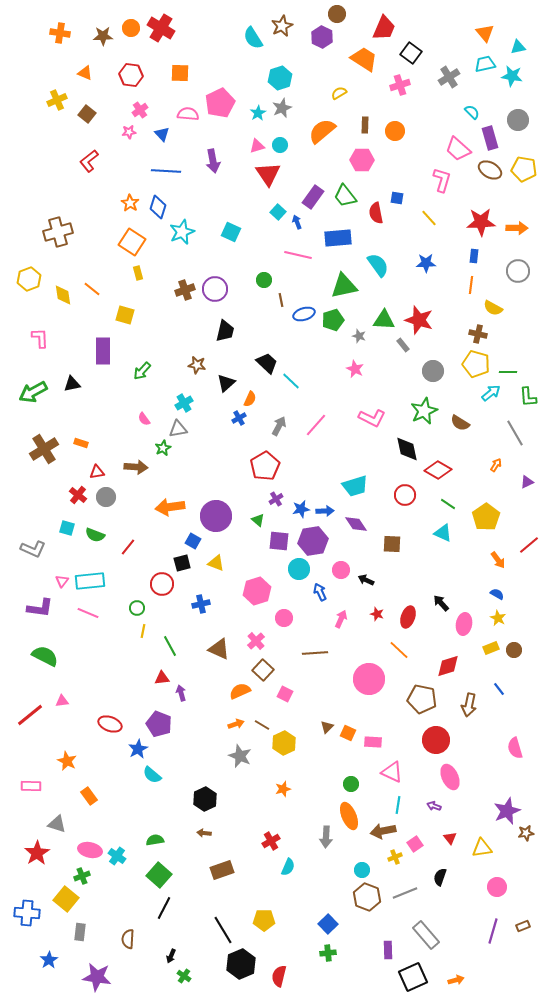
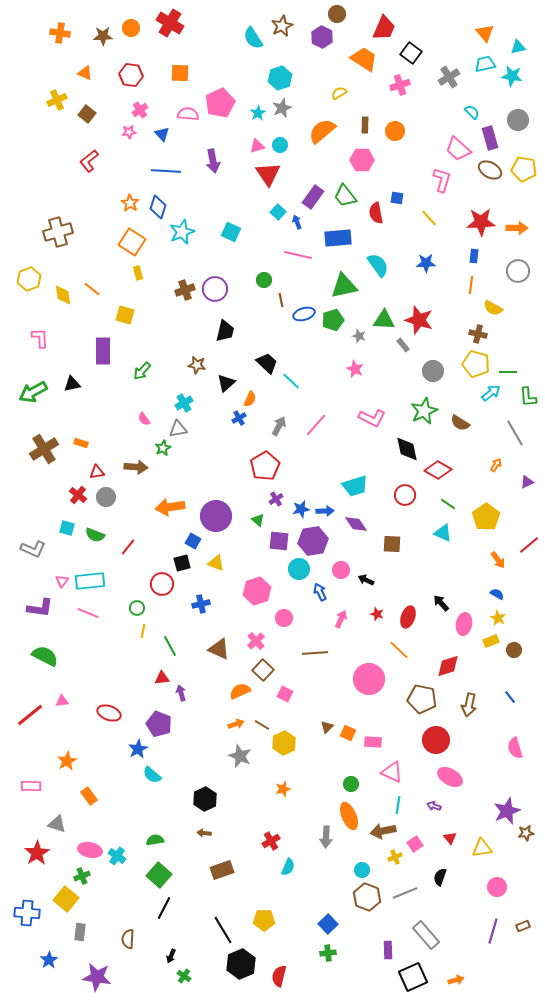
red cross at (161, 28): moved 9 px right, 5 px up
yellow rectangle at (491, 648): moved 7 px up
blue line at (499, 689): moved 11 px right, 8 px down
red ellipse at (110, 724): moved 1 px left, 11 px up
orange star at (67, 761): rotated 18 degrees clockwise
pink ellipse at (450, 777): rotated 35 degrees counterclockwise
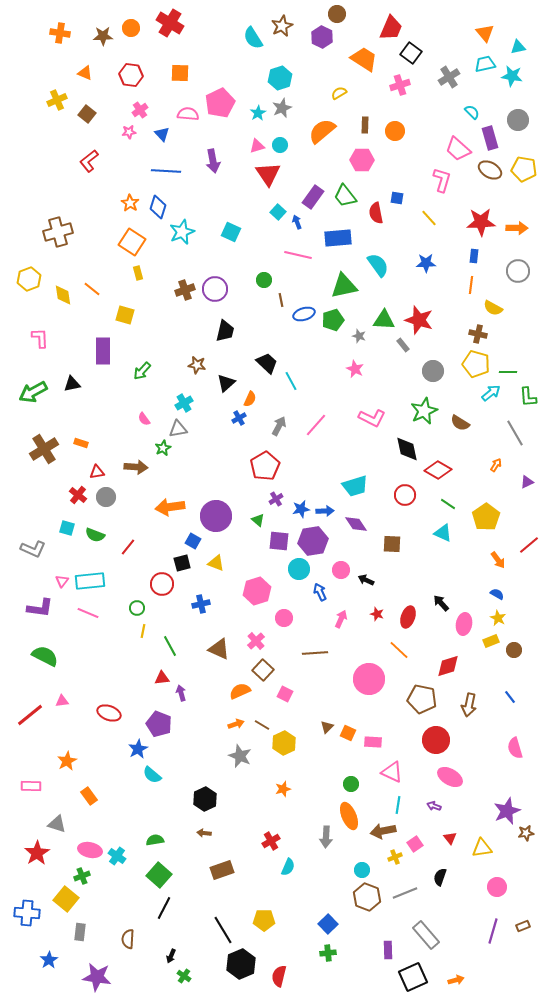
red trapezoid at (384, 28): moved 7 px right
cyan line at (291, 381): rotated 18 degrees clockwise
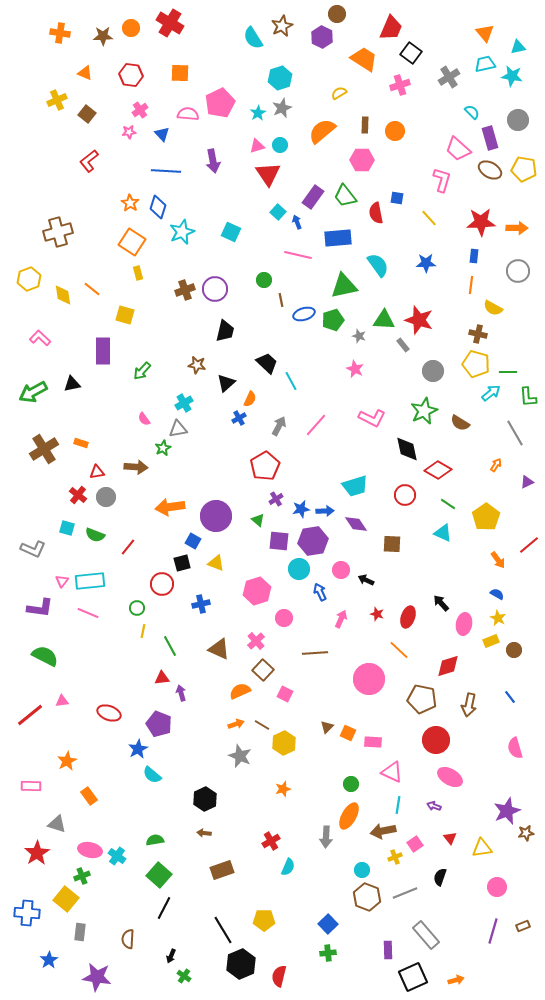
pink L-shape at (40, 338): rotated 45 degrees counterclockwise
orange ellipse at (349, 816): rotated 52 degrees clockwise
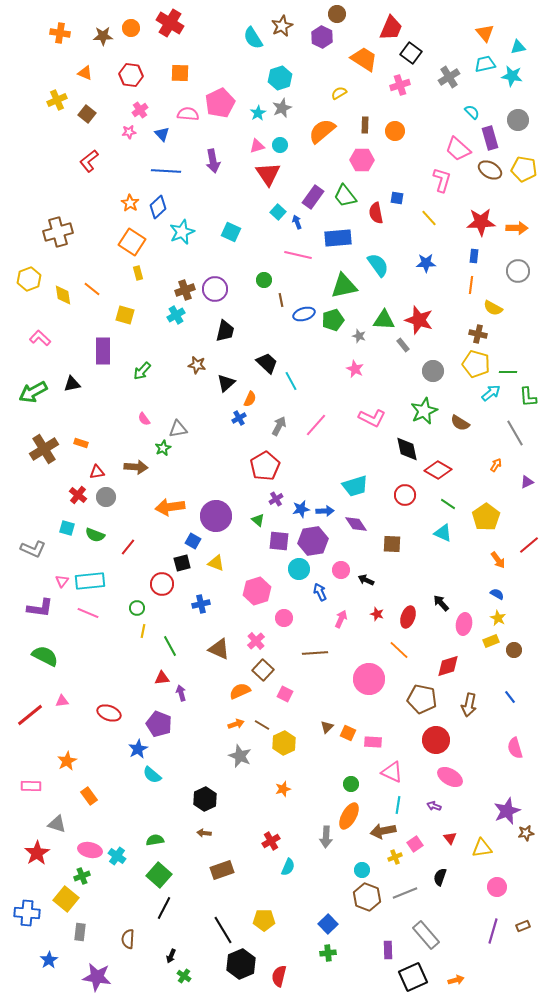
blue diamond at (158, 207): rotated 30 degrees clockwise
cyan cross at (184, 403): moved 8 px left, 88 px up
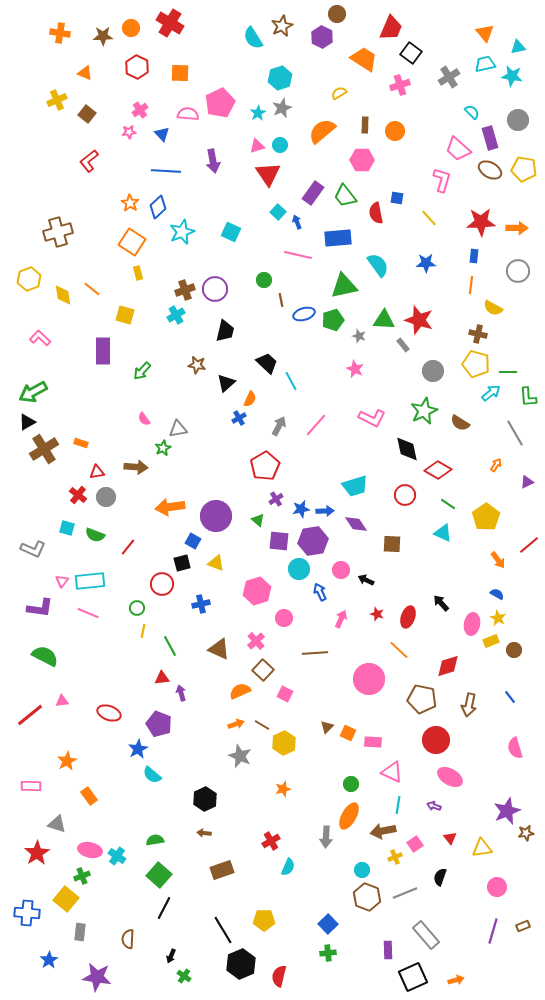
red hexagon at (131, 75): moved 6 px right, 8 px up; rotated 20 degrees clockwise
purple rectangle at (313, 197): moved 4 px up
black triangle at (72, 384): moved 45 px left, 38 px down; rotated 18 degrees counterclockwise
pink ellipse at (464, 624): moved 8 px right
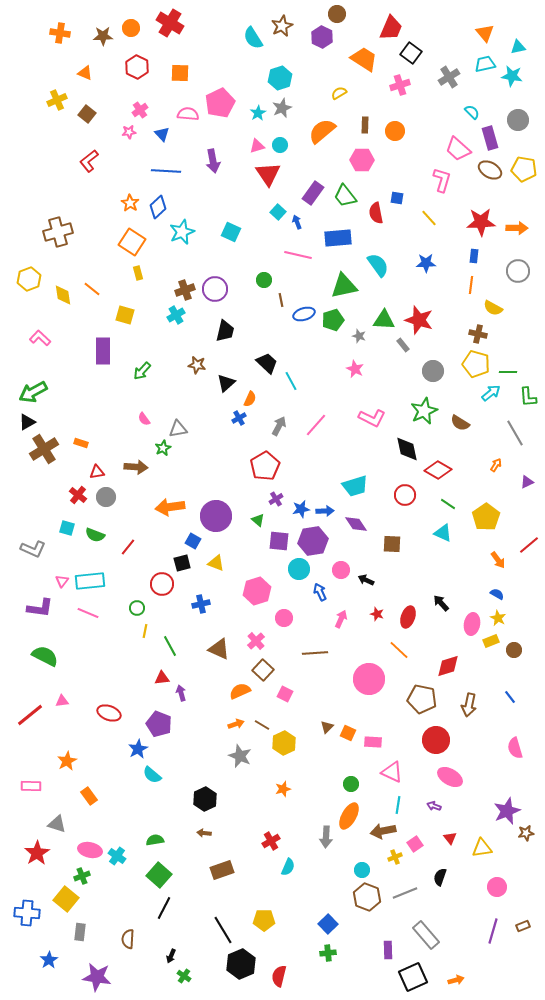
yellow line at (143, 631): moved 2 px right
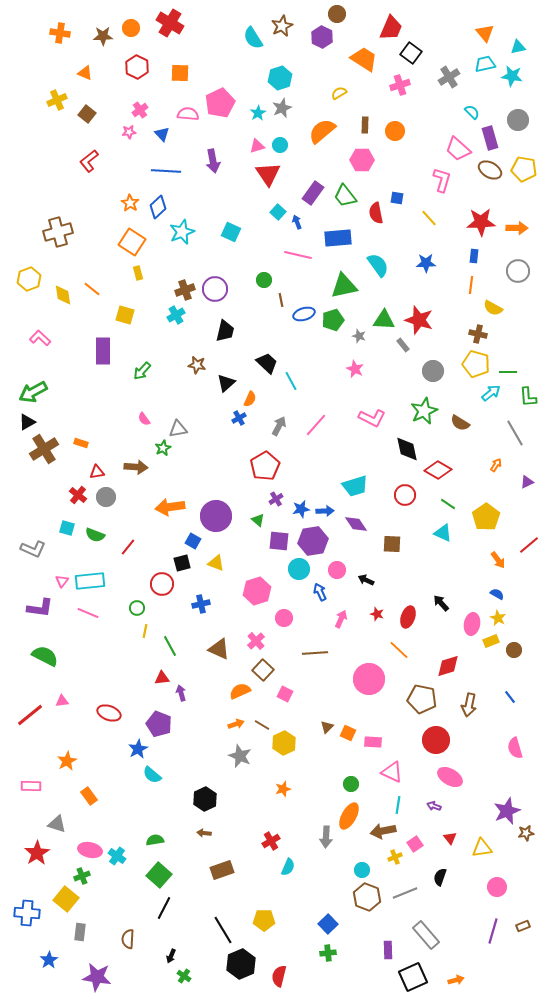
pink circle at (341, 570): moved 4 px left
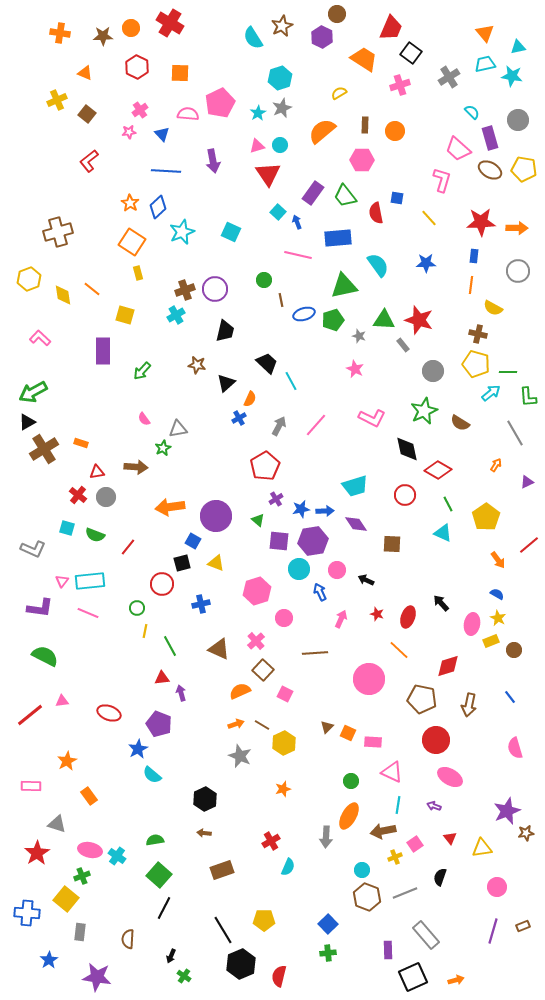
green line at (448, 504): rotated 28 degrees clockwise
green circle at (351, 784): moved 3 px up
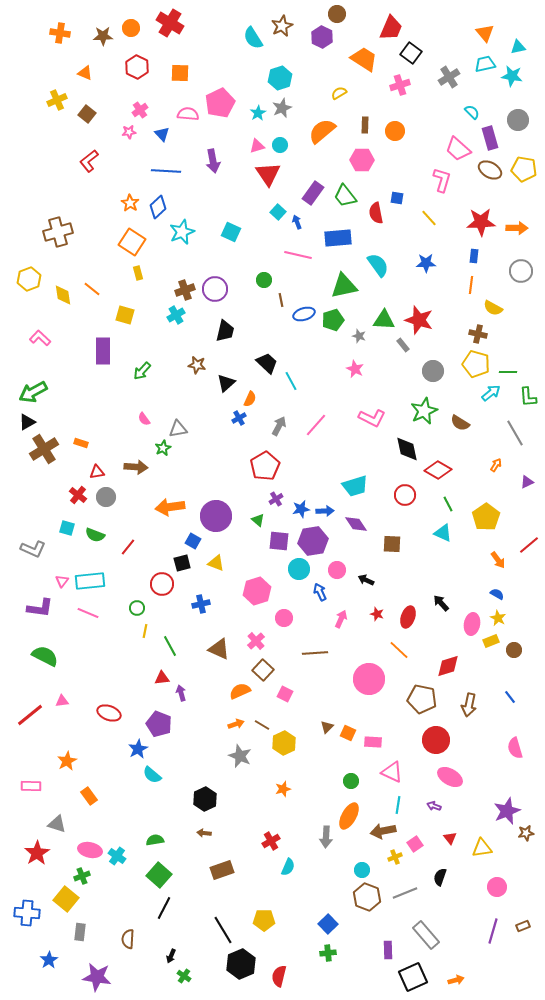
gray circle at (518, 271): moved 3 px right
